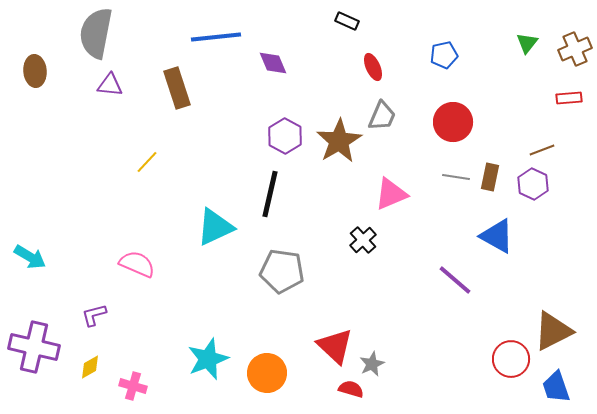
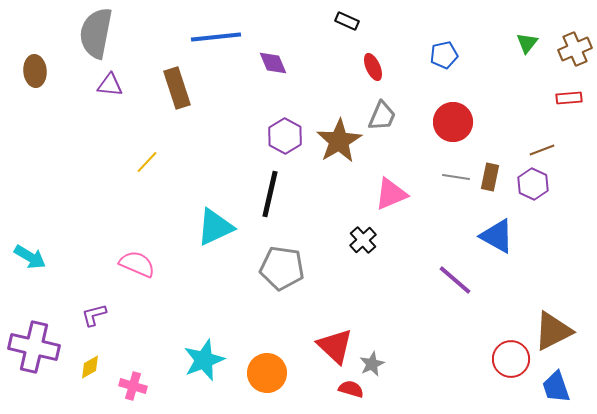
gray pentagon at (282, 271): moved 3 px up
cyan star at (208, 359): moved 4 px left, 1 px down
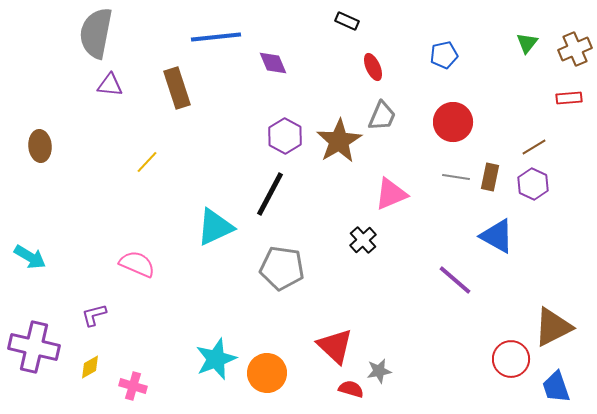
brown ellipse at (35, 71): moved 5 px right, 75 px down
brown line at (542, 150): moved 8 px left, 3 px up; rotated 10 degrees counterclockwise
black line at (270, 194): rotated 15 degrees clockwise
brown triangle at (553, 331): moved 4 px up
cyan star at (204, 360): moved 12 px right, 1 px up
gray star at (372, 364): moved 7 px right, 7 px down; rotated 15 degrees clockwise
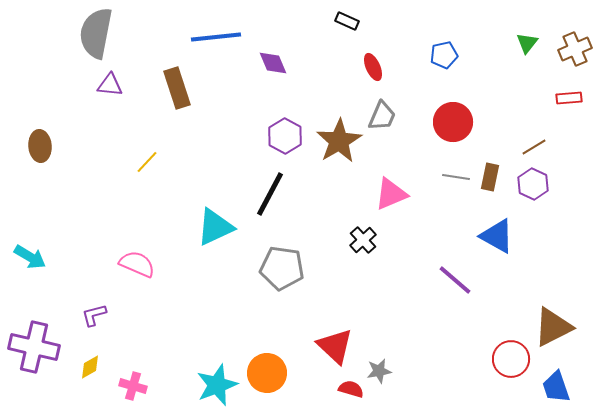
cyan star at (216, 359): moved 1 px right, 26 px down
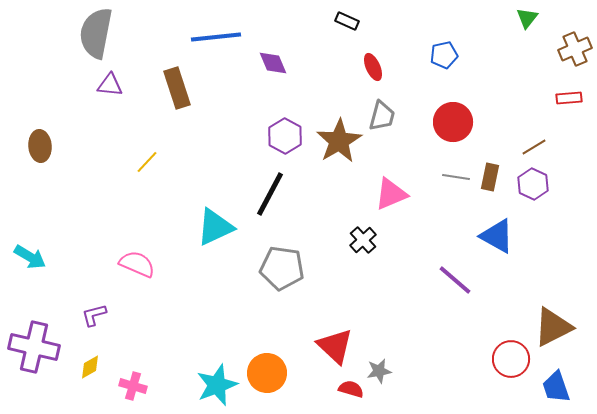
green triangle at (527, 43): moved 25 px up
gray trapezoid at (382, 116): rotated 8 degrees counterclockwise
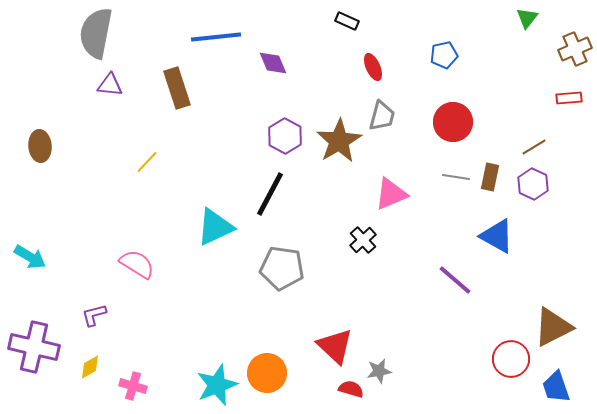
pink semicircle at (137, 264): rotated 9 degrees clockwise
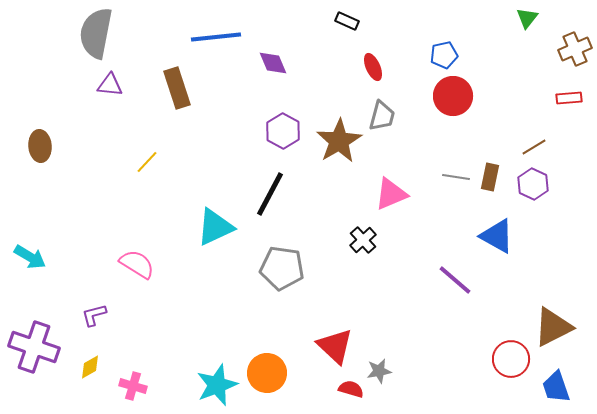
red circle at (453, 122): moved 26 px up
purple hexagon at (285, 136): moved 2 px left, 5 px up
purple cross at (34, 347): rotated 6 degrees clockwise
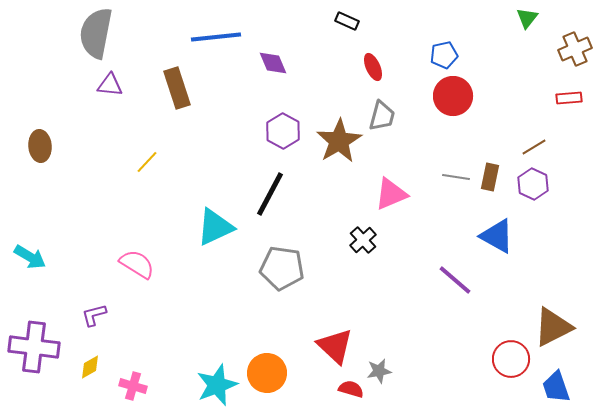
purple cross at (34, 347): rotated 12 degrees counterclockwise
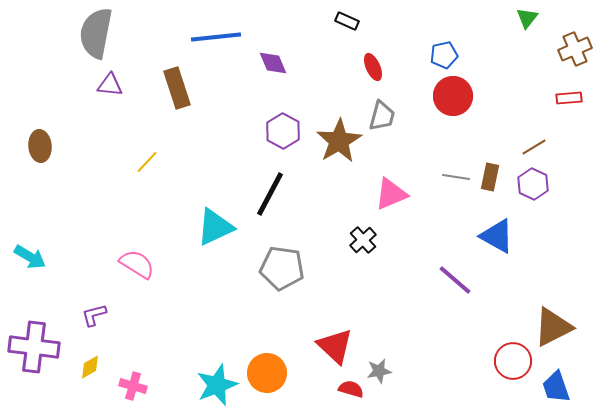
red circle at (511, 359): moved 2 px right, 2 px down
